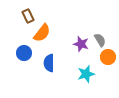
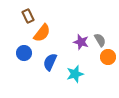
purple star: moved 2 px up
blue semicircle: moved 1 px right, 1 px up; rotated 24 degrees clockwise
cyan star: moved 11 px left
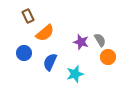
orange semicircle: moved 3 px right; rotated 12 degrees clockwise
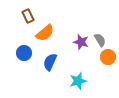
cyan star: moved 3 px right, 7 px down
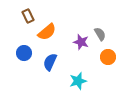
orange semicircle: moved 2 px right, 1 px up
gray semicircle: moved 6 px up
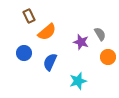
brown rectangle: moved 1 px right
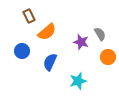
blue circle: moved 2 px left, 2 px up
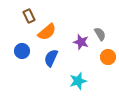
blue semicircle: moved 1 px right, 4 px up
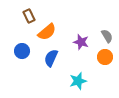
gray semicircle: moved 7 px right, 2 px down
orange circle: moved 3 px left
